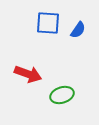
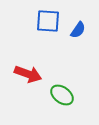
blue square: moved 2 px up
green ellipse: rotated 55 degrees clockwise
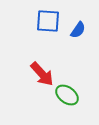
red arrow: moved 14 px right; rotated 28 degrees clockwise
green ellipse: moved 5 px right
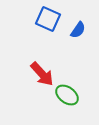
blue square: moved 2 px up; rotated 20 degrees clockwise
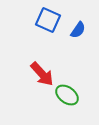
blue square: moved 1 px down
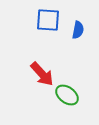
blue square: rotated 20 degrees counterclockwise
blue semicircle: rotated 24 degrees counterclockwise
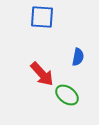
blue square: moved 6 px left, 3 px up
blue semicircle: moved 27 px down
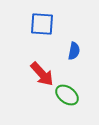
blue square: moved 7 px down
blue semicircle: moved 4 px left, 6 px up
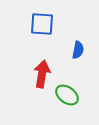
blue semicircle: moved 4 px right, 1 px up
red arrow: rotated 128 degrees counterclockwise
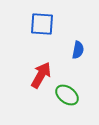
red arrow: moved 1 px left, 1 px down; rotated 20 degrees clockwise
